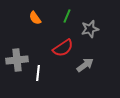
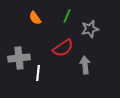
gray cross: moved 2 px right, 2 px up
gray arrow: rotated 60 degrees counterclockwise
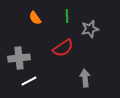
green line: rotated 24 degrees counterclockwise
gray arrow: moved 13 px down
white line: moved 9 px left, 8 px down; rotated 56 degrees clockwise
